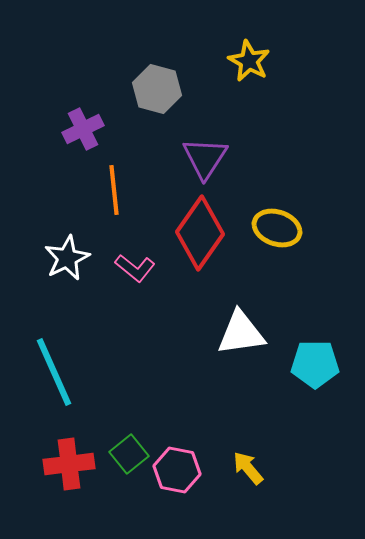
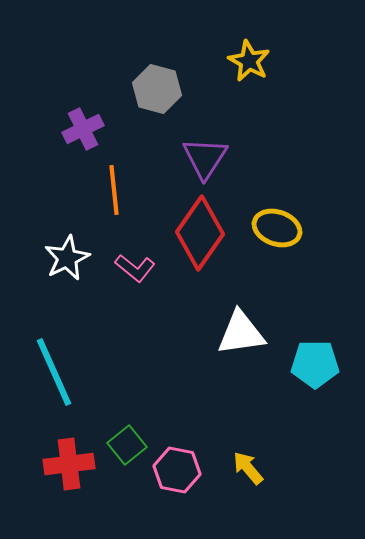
green square: moved 2 px left, 9 px up
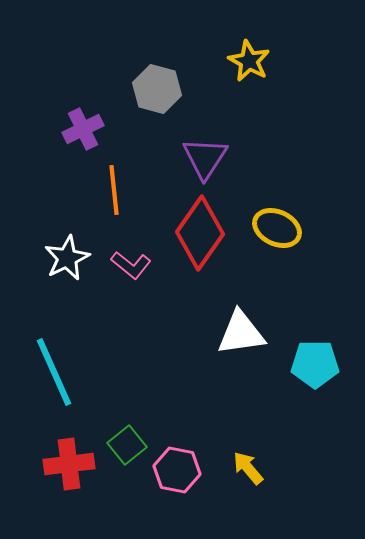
yellow ellipse: rotated 6 degrees clockwise
pink L-shape: moved 4 px left, 3 px up
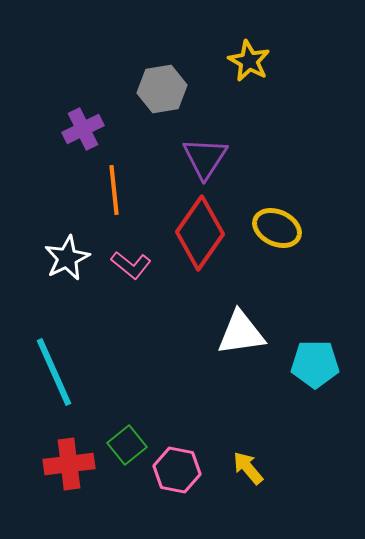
gray hexagon: moved 5 px right; rotated 24 degrees counterclockwise
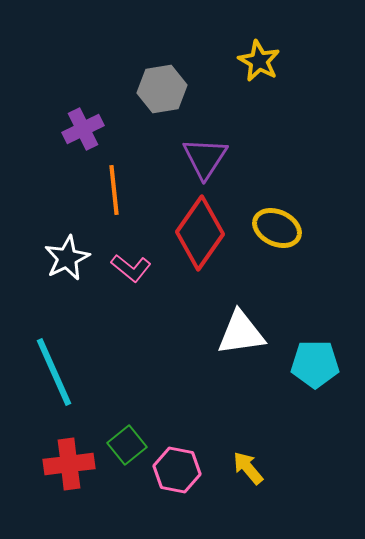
yellow star: moved 10 px right
pink L-shape: moved 3 px down
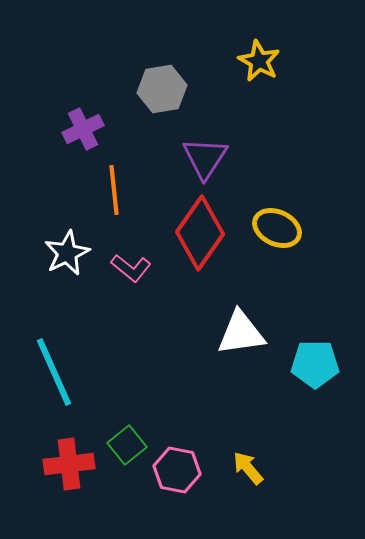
white star: moved 5 px up
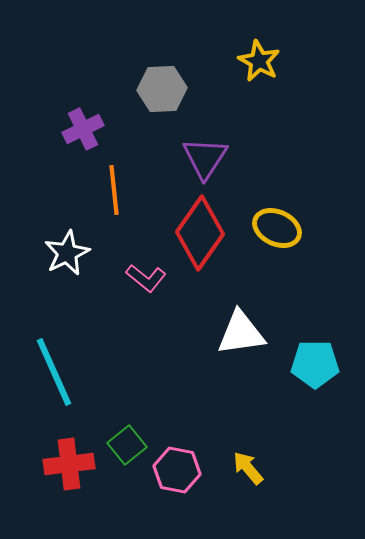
gray hexagon: rotated 6 degrees clockwise
pink L-shape: moved 15 px right, 10 px down
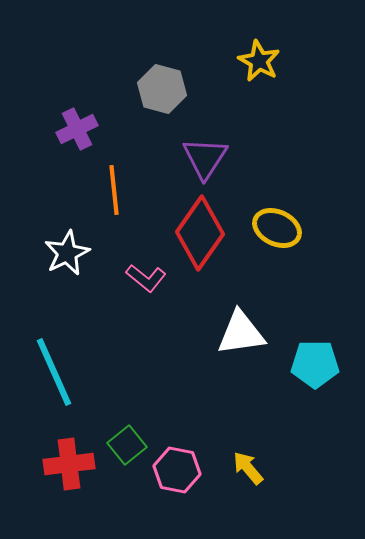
gray hexagon: rotated 18 degrees clockwise
purple cross: moved 6 px left
